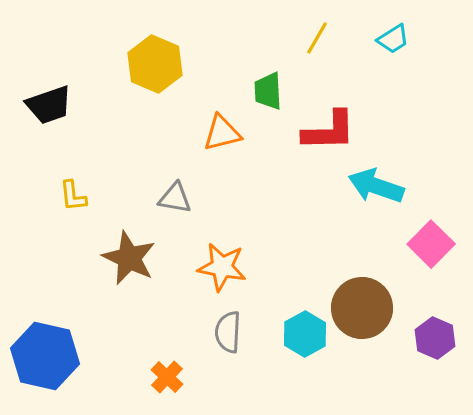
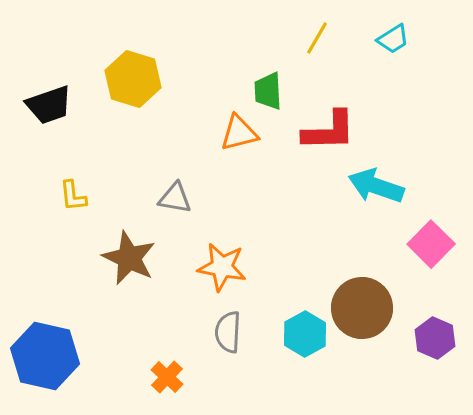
yellow hexagon: moved 22 px left, 15 px down; rotated 6 degrees counterclockwise
orange triangle: moved 17 px right
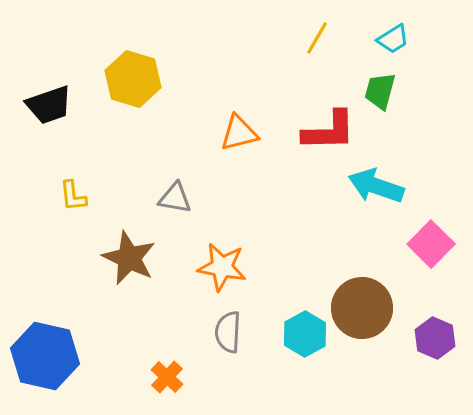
green trapezoid: moved 112 px right; rotated 18 degrees clockwise
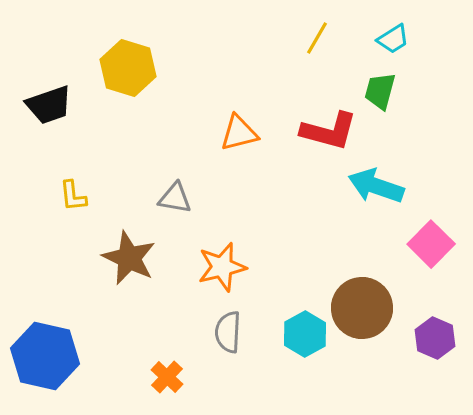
yellow hexagon: moved 5 px left, 11 px up
red L-shape: rotated 16 degrees clockwise
orange star: rotated 24 degrees counterclockwise
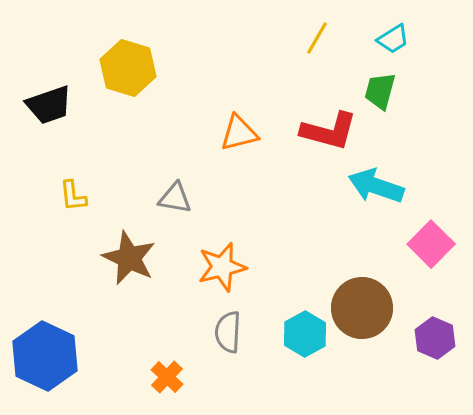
blue hexagon: rotated 12 degrees clockwise
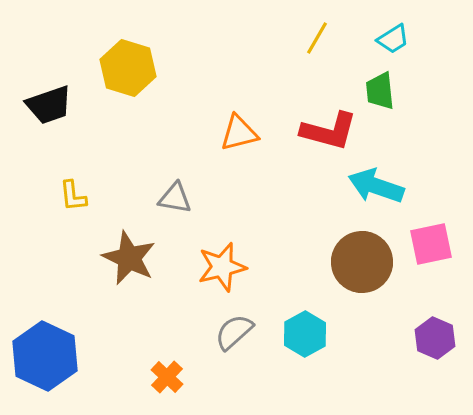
green trapezoid: rotated 21 degrees counterclockwise
pink square: rotated 33 degrees clockwise
brown circle: moved 46 px up
gray semicircle: moved 6 px right; rotated 45 degrees clockwise
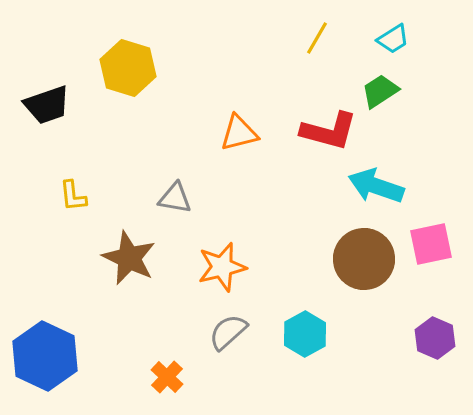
green trapezoid: rotated 63 degrees clockwise
black trapezoid: moved 2 px left
brown circle: moved 2 px right, 3 px up
gray semicircle: moved 6 px left
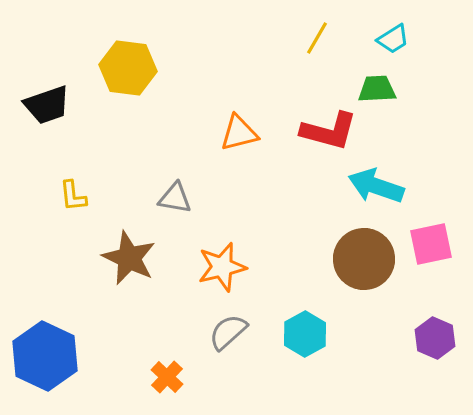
yellow hexagon: rotated 10 degrees counterclockwise
green trapezoid: moved 3 px left, 2 px up; rotated 30 degrees clockwise
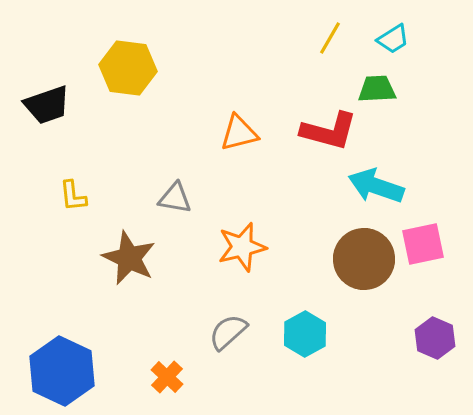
yellow line: moved 13 px right
pink square: moved 8 px left
orange star: moved 20 px right, 20 px up
blue hexagon: moved 17 px right, 15 px down
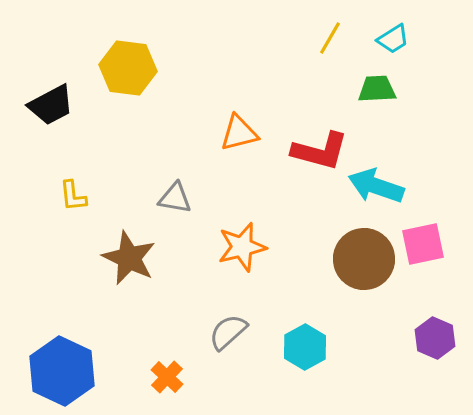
black trapezoid: moved 4 px right; rotated 9 degrees counterclockwise
red L-shape: moved 9 px left, 20 px down
cyan hexagon: moved 13 px down
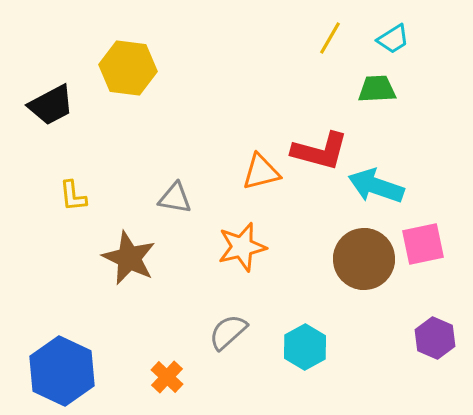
orange triangle: moved 22 px right, 39 px down
